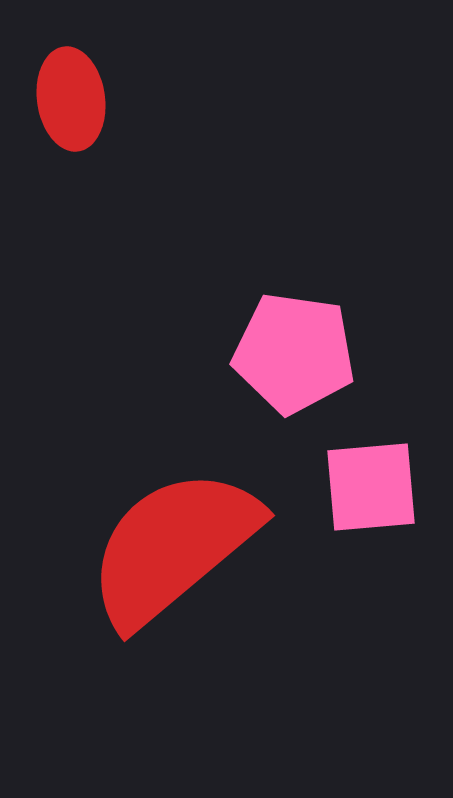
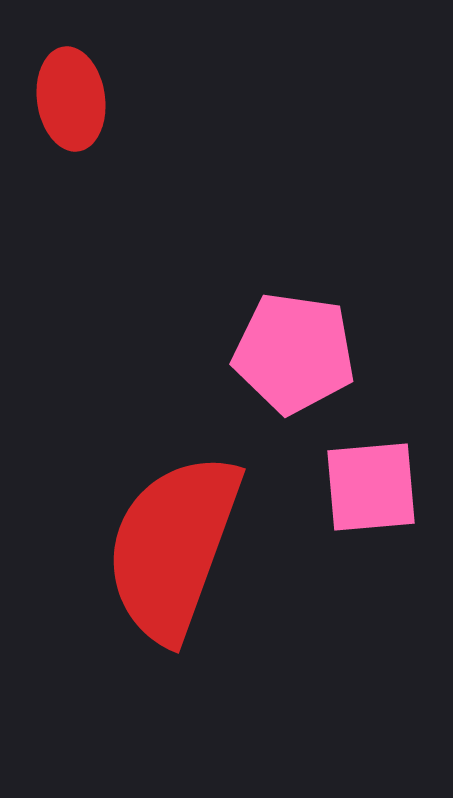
red semicircle: rotated 30 degrees counterclockwise
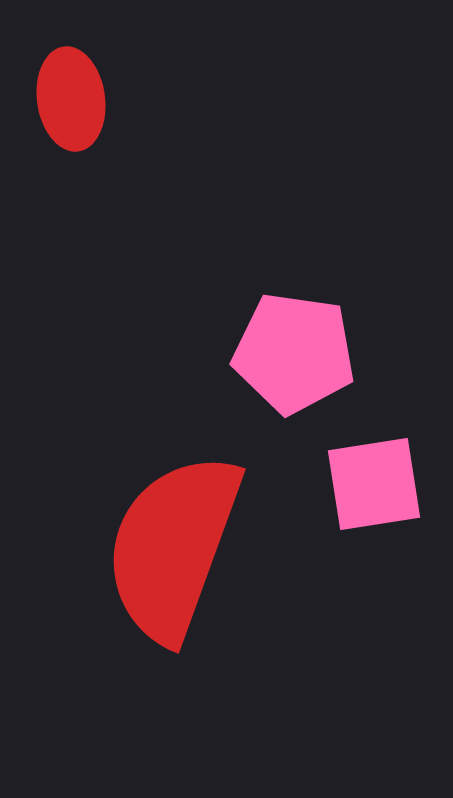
pink square: moved 3 px right, 3 px up; rotated 4 degrees counterclockwise
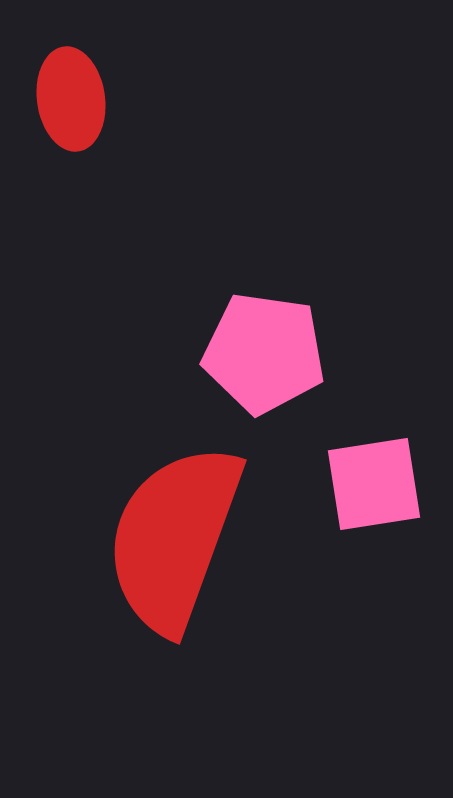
pink pentagon: moved 30 px left
red semicircle: moved 1 px right, 9 px up
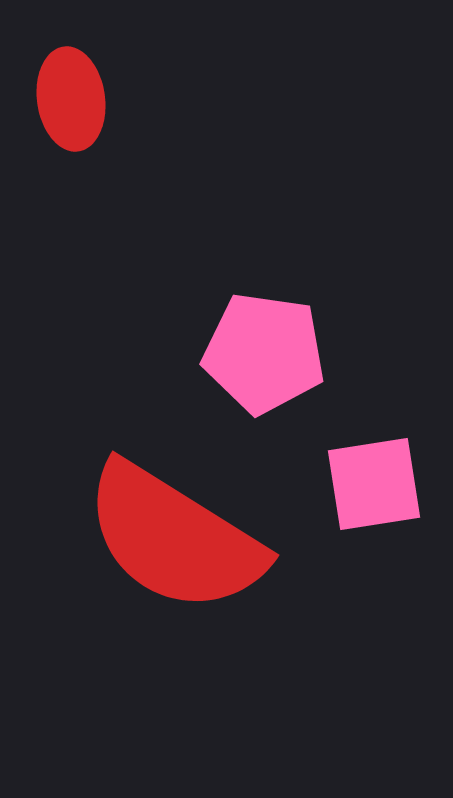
red semicircle: rotated 78 degrees counterclockwise
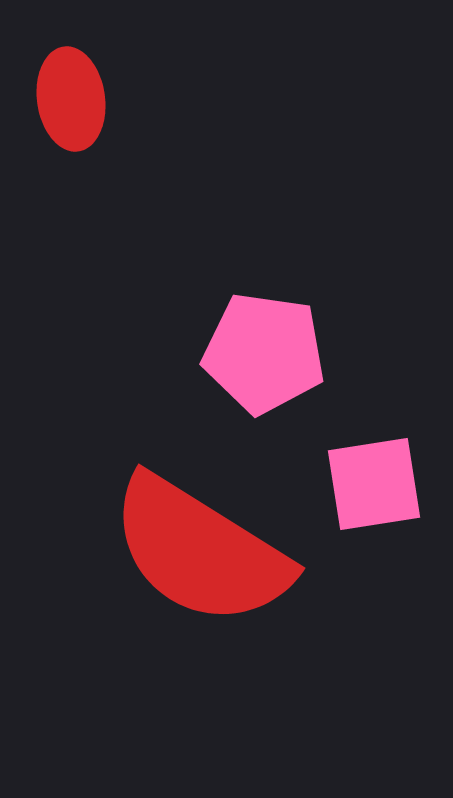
red semicircle: moved 26 px right, 13 px down
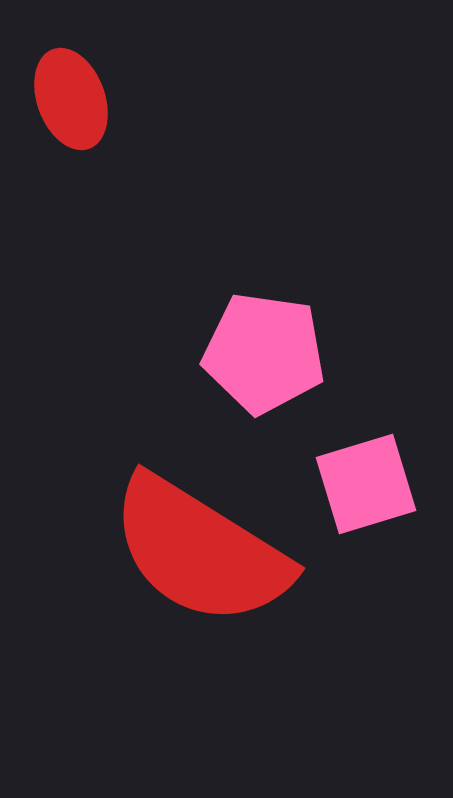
red ellipse: rotated 12 degrees counterclockwise
pink square: moved 8 px left; rotated 8 degrees counterclockwise
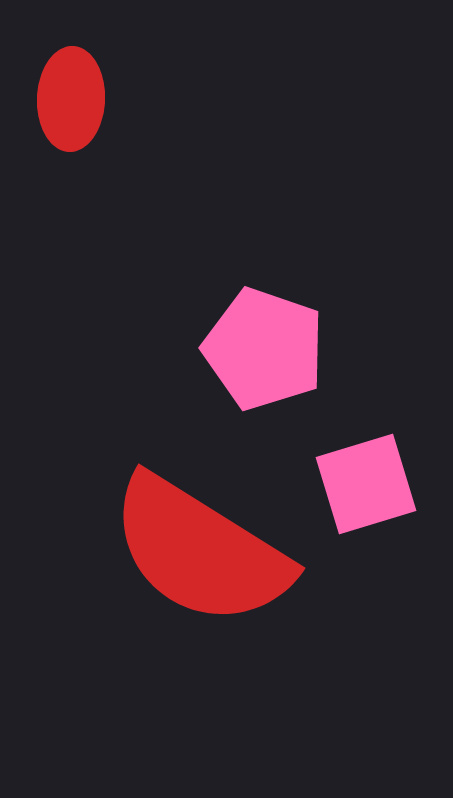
red ellipse: rotated 22 degrees clockwise
pink pentagon: moved 4 px up; rotated 11 degrees clockwise
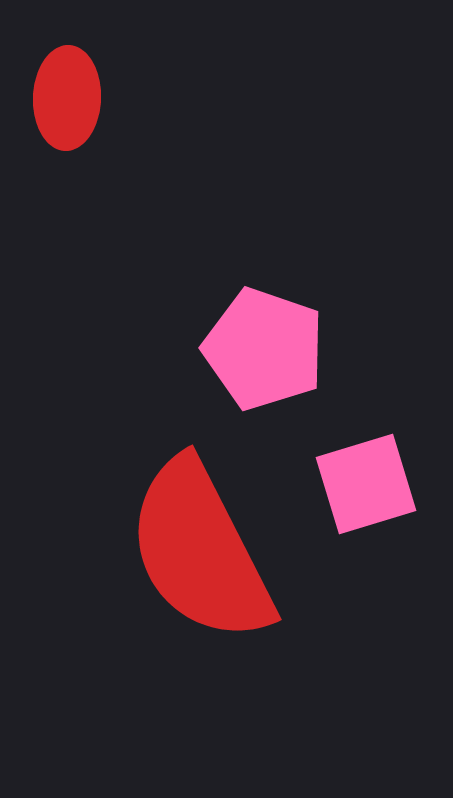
red ellipse: moved 4 px left, 1 px up
red semicircle: rotated 31 degrees clockwise
